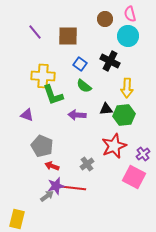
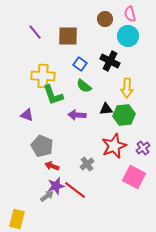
purple cross: moved 6 px up
red line: moved 1 px right, 2 px down; rotated 30 degrees clockwise
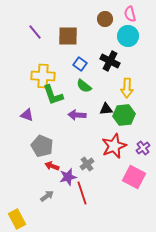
purple star: moved 12 px right, 9 px up
red line: moved 7 px right, 3 px down; rotated 35 degrees clockwise
yellow rectangle: rotated 42 degrees counterclockwise
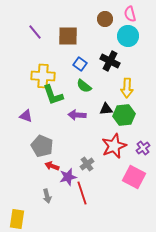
purple triangle: moved 1 px left, 1 px down
gray arrow: rotated 112 degrees clockwise
yellow rectangle: rotated 36 degrees clockwise
